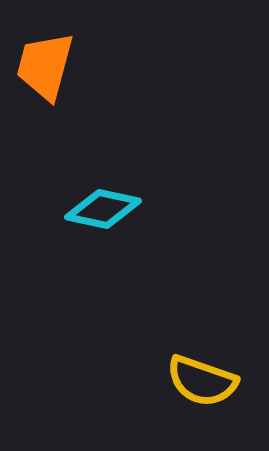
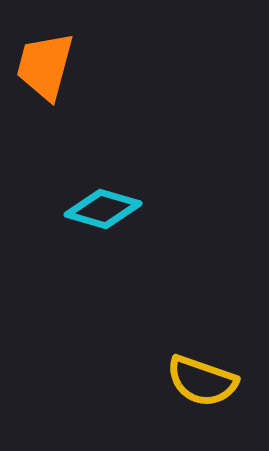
cyan diamond: rotated 4 degrees clockwise
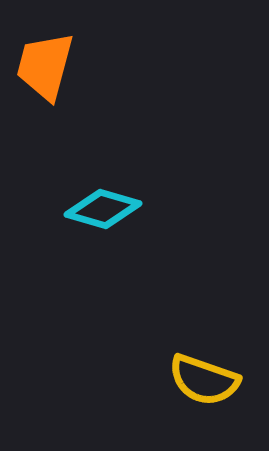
yellow semicircle: moved 2 px right, 1 px up
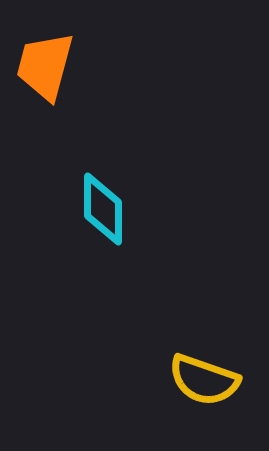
cyan diamond: rotated 74 degrees clockwise
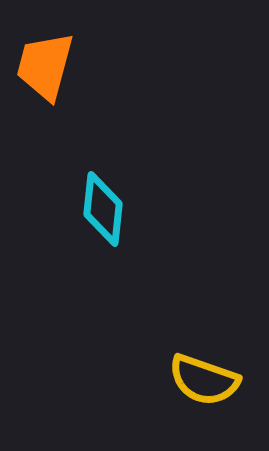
cyan diamond: rotated 6 degrees clockwise
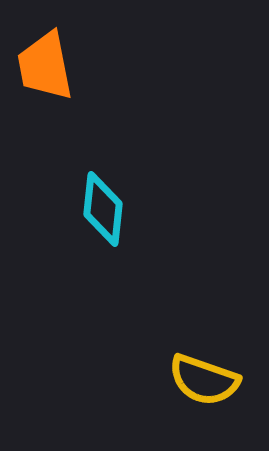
orange trapezoid: rotated 26 degrees counterclockwise
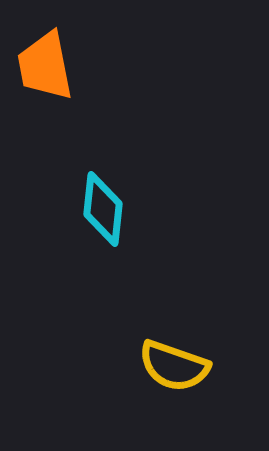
yellow semicircle: moved 30 px left, 14 px up
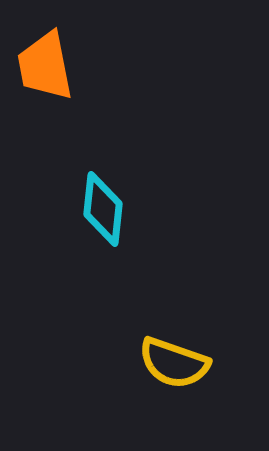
yellow semicircle: moved 3 px up
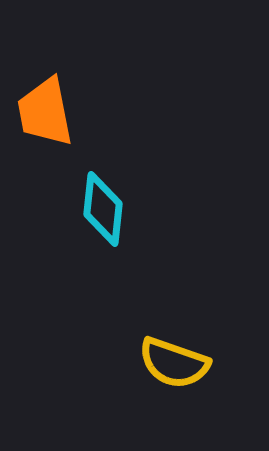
orange trapezoid: moved 46 px down
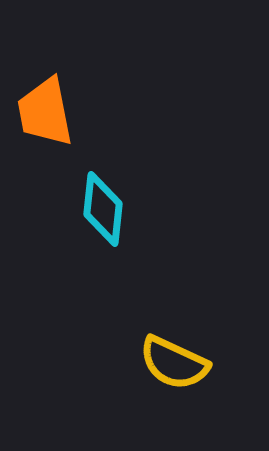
yellow semicircle: rotated 6 degrees clockwise
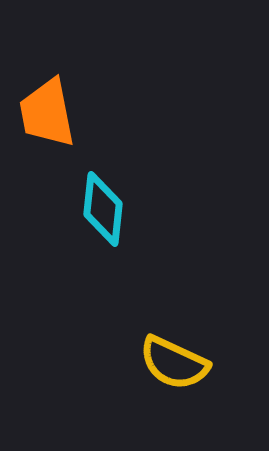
orange trapezoid: moved 2 px right, 1 px down
